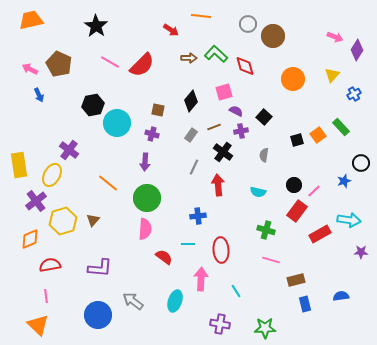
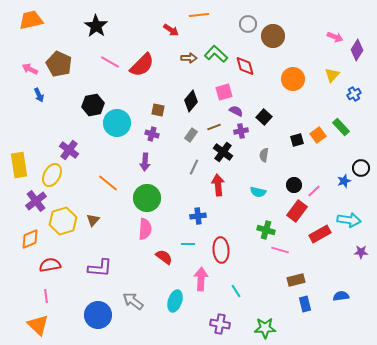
orange line at (201, 16): moved 2 px left, 1 px up; rotated 12 degrees counterclockwise
black circle at (361, 163): moved 5 px down
pink line at (271, 260): moved 9 px right, 10 px up
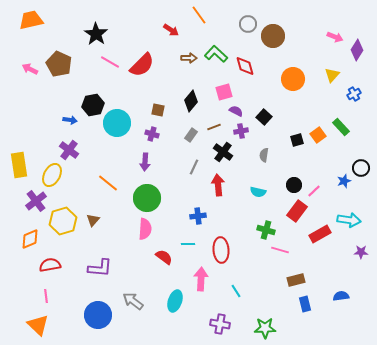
orange line at (199, 15): rotated 60 degrees clockwise
black star at (96, 26): moved 8 px down
blue arrow at (39, 95): moved 31 px right, 25 px down; rotated 56 degrees counterclockwise
